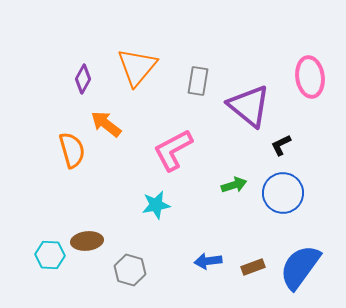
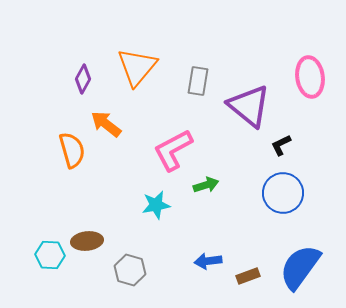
green arrow: moved 28 px left
brown rectangle: moved 5 px left, 9 px down
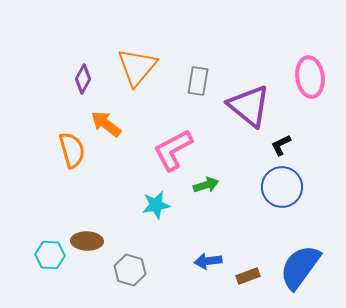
blue circle: moved 1 px left, 6 px up
brown ellipse: rotated 8 degrees clockwise
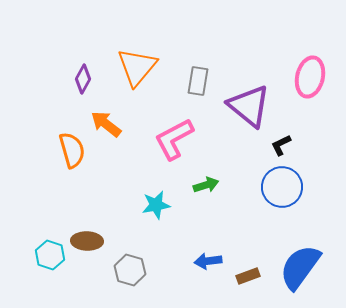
pink ellipse: rotated 21 degrees clockwise
pink L-shape: moved 1 px right, 11 px up
cyan hexagon: rotated 16 degrees clockwise
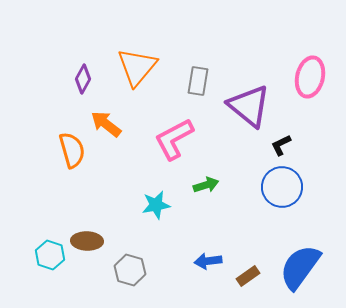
brown rectangle: rotated 15 degrees counterclockwise
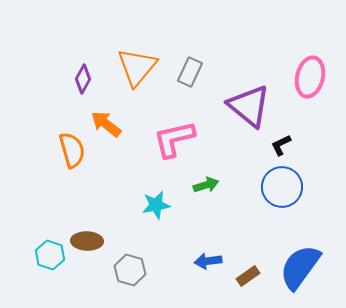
gray rectangle: moved 8 px left, 9 px up; rotated 16 degrees clockwise
pink L-shape: rotated 15 degrees clockwise
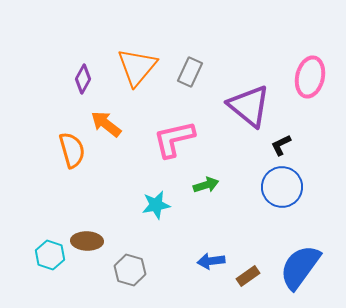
blue arrow: moved 3 px right
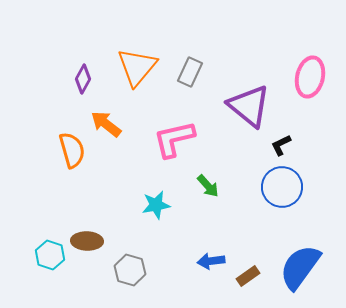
green arrow: moved 2 px right, 1 px down; rotated 65 degrees clockwise
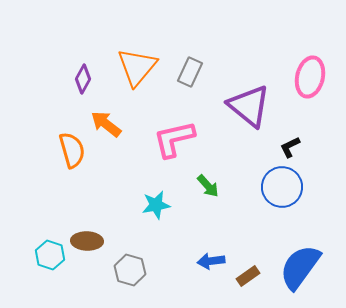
black L-shape: moved 9 px right, 2 px down
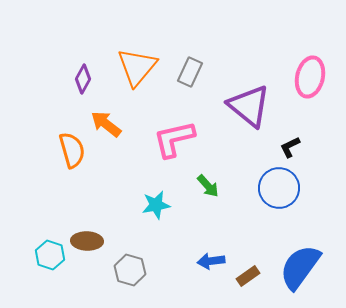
blue circle: moved 3 px left, 1 px down
